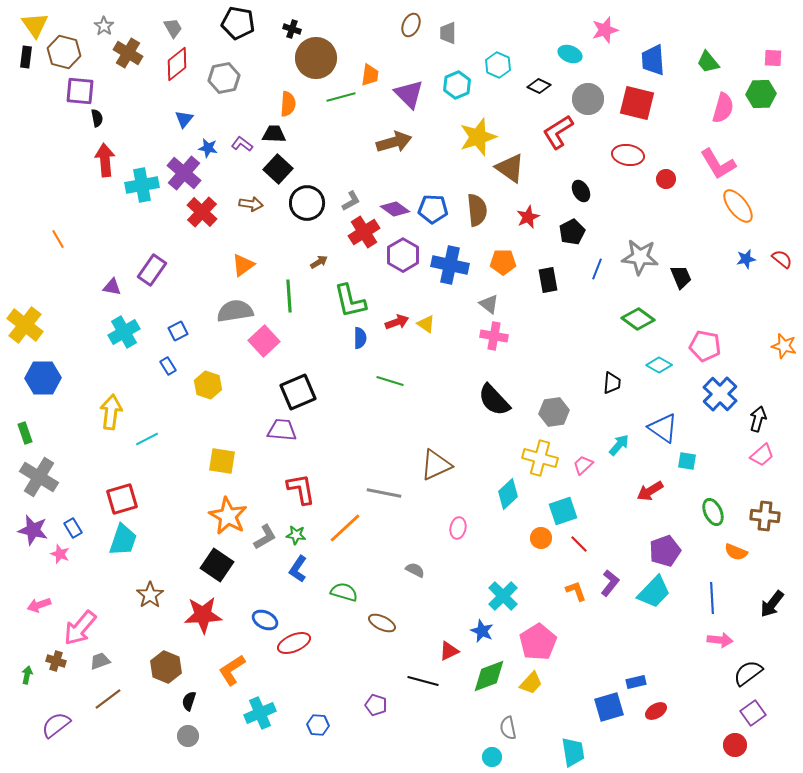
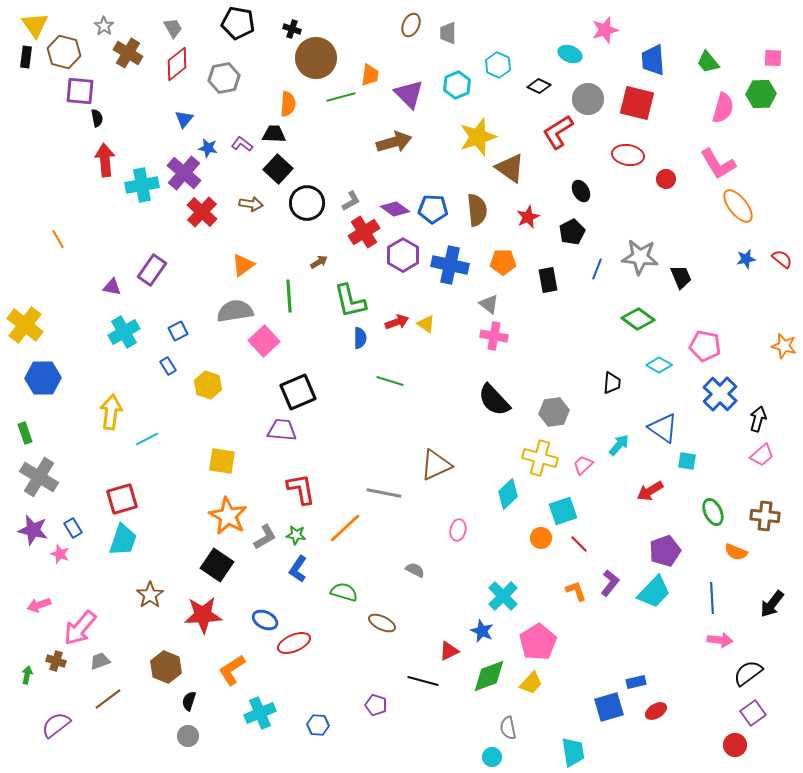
pink ellipse at (458, 528): moved 2 px down
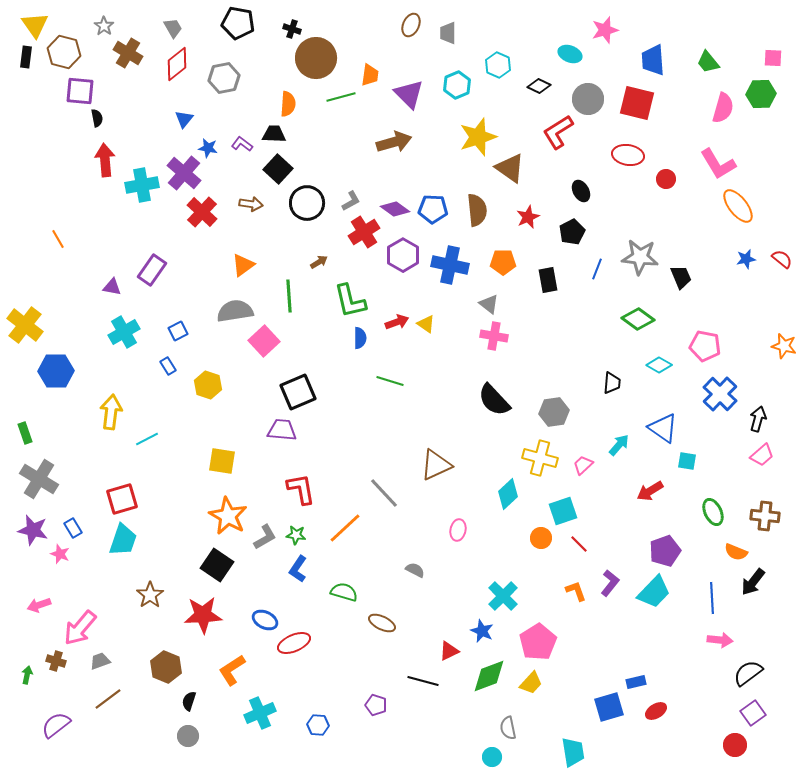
blue hexagon at (43, 378): moved 13 px right, 7 px up
gray cross at (39, 477): moved 2 px down
gray line at (384, 493): rotated 36 degrees clockwise
black arrow at (772, 604): moved 19 px left, 22 px up
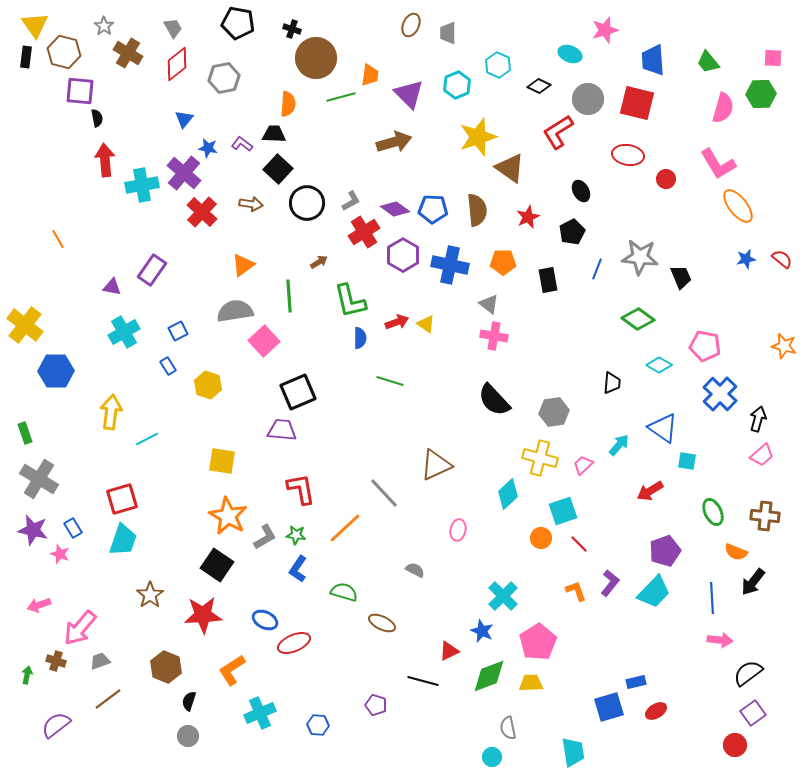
yellow trapezoid at (531, 683): rotated 135 degrees counterclockwise
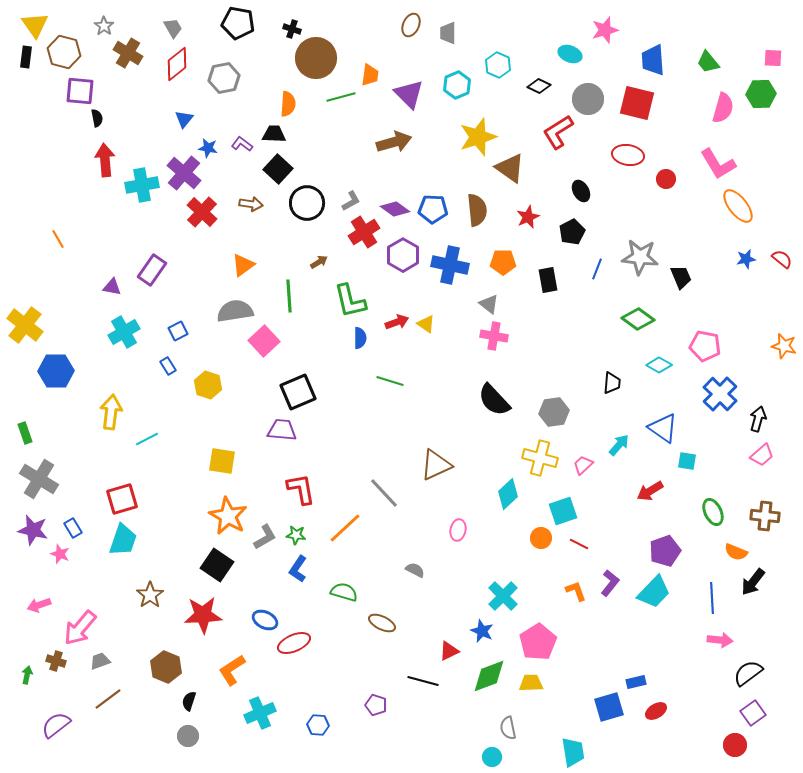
red line at (579, 544): rotated 18 degrees counterclockwise
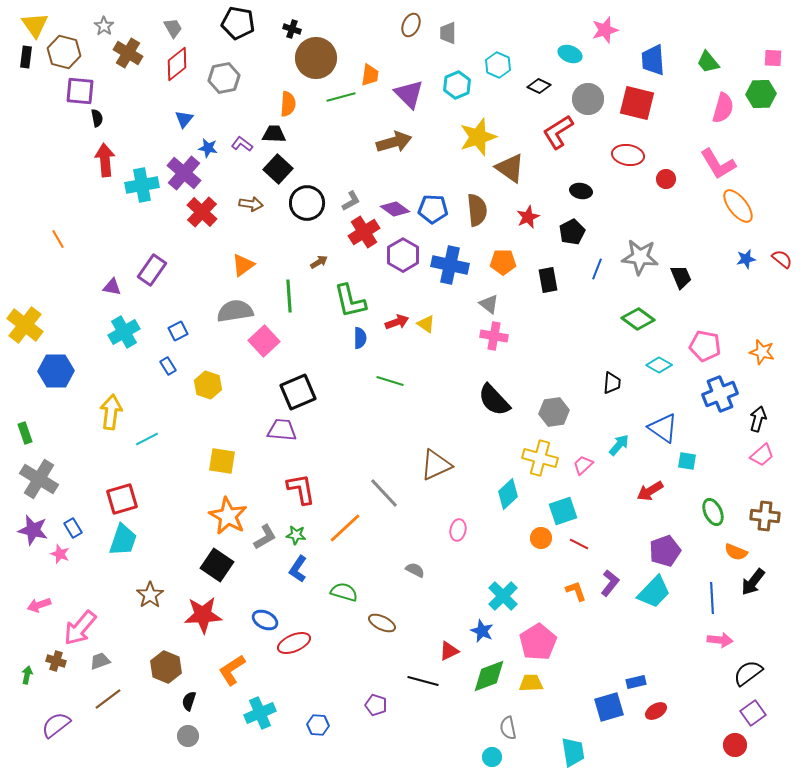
black ellipse at (581, 191): rotated 50 degrees counterclockwise
orange star at (784, 346): moved 22 px left, 6 px down
blue cross at (720, 394): rotated 24 degrees clockwise
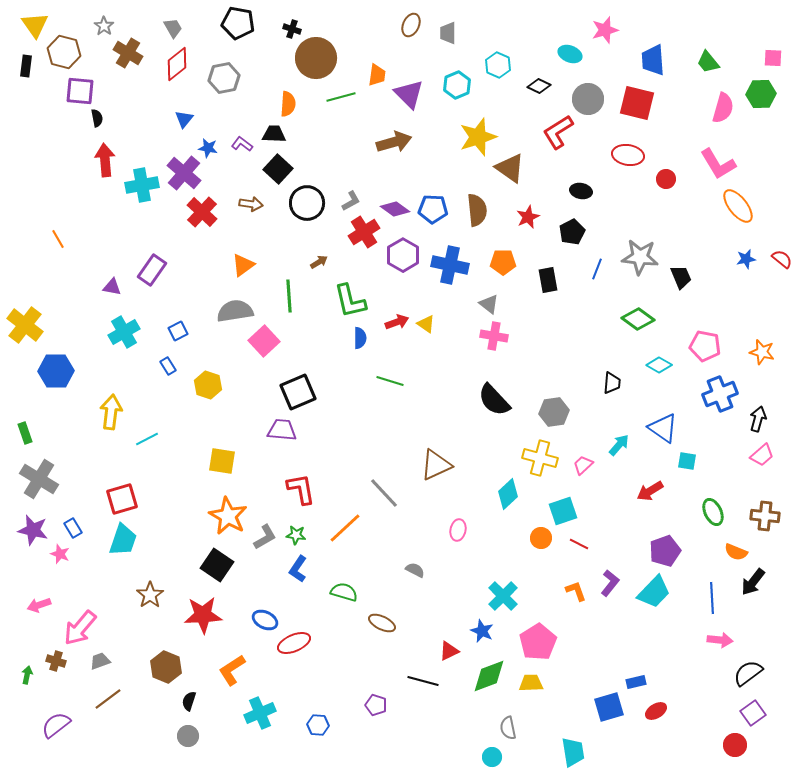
black rectangle at (26, 57): moved 9 px down
orange trapezoid at (370, 75): moved 7 px right
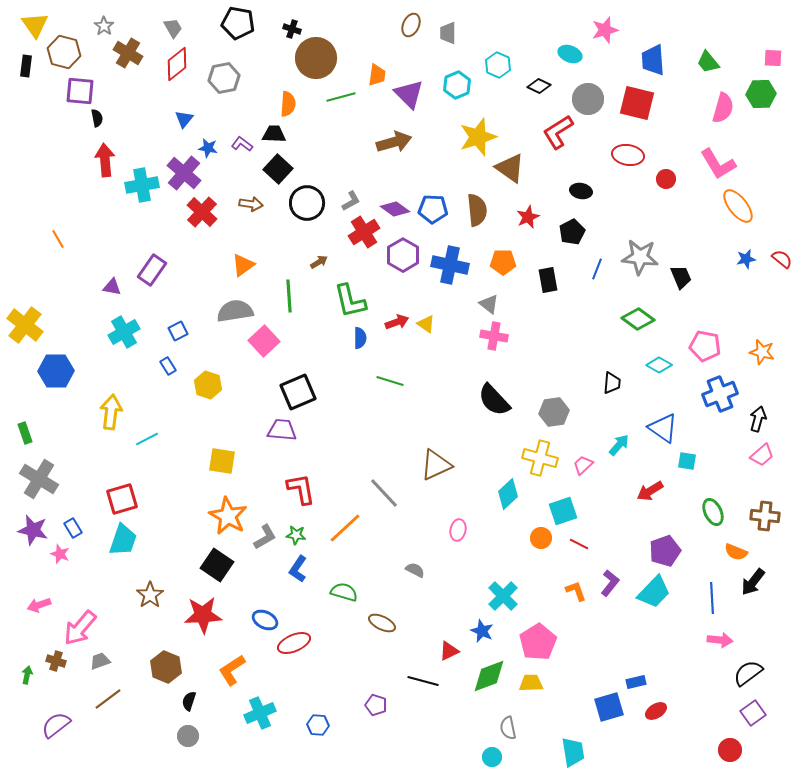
red circle at (735, 745): moved 5 px left, 5 px down
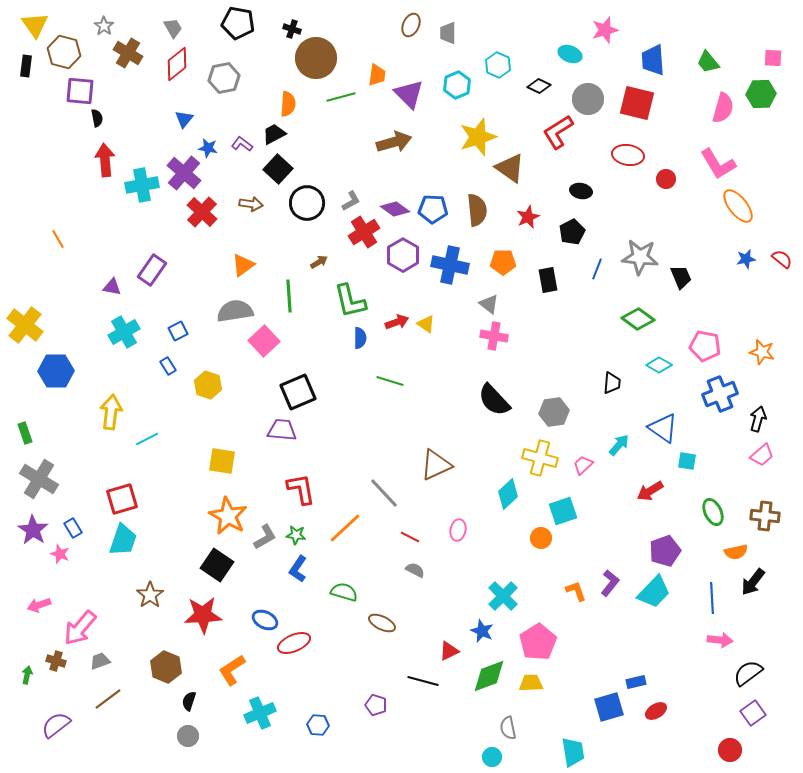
black trapezoid at (274, 134): rotated 30 degrees counterclockwise
purple star at (33, 530): rotated 20 degrees clockwise
red line at (579, 544): moved 169 px left, 7 px up
orange semicircle at (736, 552): rotated 35 degrees counterclockwise
